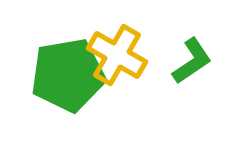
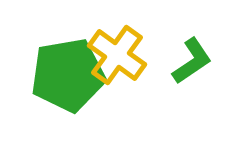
yellow cross: rotated 6 degrees clockwise
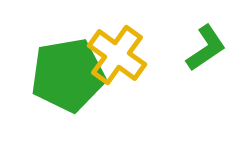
green L-shape: moved 14 px right, 13 px up
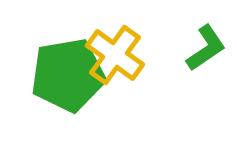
yellow cross: moved 2 px left
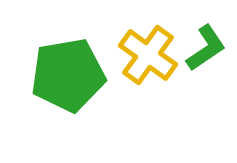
yellow cross: moved 33 px right
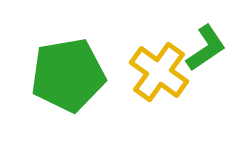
yellow cross: moved 11 px right, 17 px down
